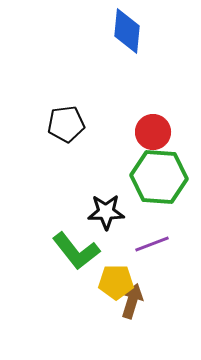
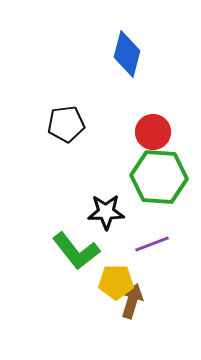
blue diamond: moved 23 px down; rotated 9 degrees clockwise
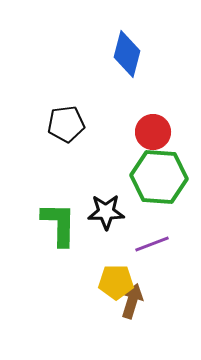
green L-shape: moved 17 px left, 27 px up; rotated 141 degrees counterclockwise
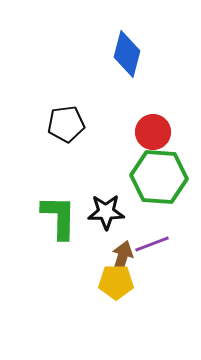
green L-shape: moved 7 px up
brown arrow: moved 10 px left, 43 px up
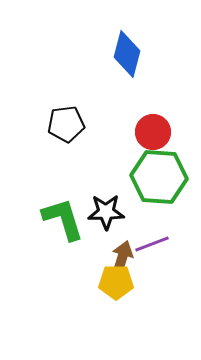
green L-shape: moved 4 px right, 2 px down; rotated 18 degrees counterclockwise
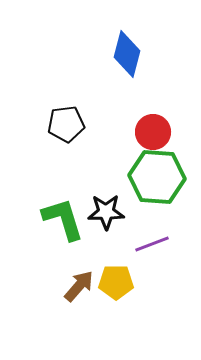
green hexagon: moved 2 px left
brown arrow: moved 43 px left, 28 px down; rotated 24 degrees clockwise
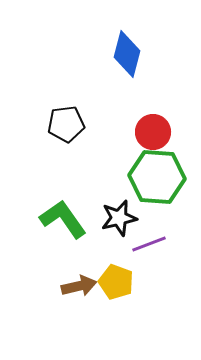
black star: moved 13 px right, 6 px down; rotated 12 degrees counterclockwise
green L-shape: rotated 18 degrees counterclockwise
purple line: moved 3 px left
yellow pentagon: rotated 20 degrees clockwise
brown arrow: rotated 36 degrees clockwise
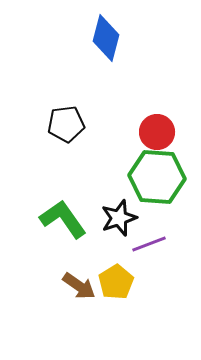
blue diamond: moved 21 px left, 16 px up
red circle: moved 4 px right
black star: rotated 6 degrees counterclockwise
yellow pentagon: rotated 20 degrees clockwise
brown arrow: rotated 48 degrees clockwise
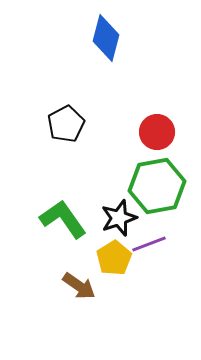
black pentagon: rotated 21 degrees counterclockwise
green hexagon: moved 9 px down; rotated 14 degrees counterclockwise
yellow pentagon: moved 2 px left, 24 px up
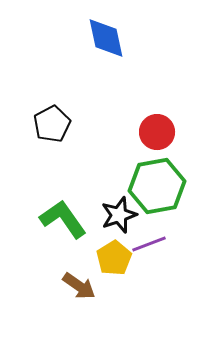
blue diamond: rotated 27 degrees counterclockwise
black pentagon: moved 14 px left
black star: moved 3 px up
